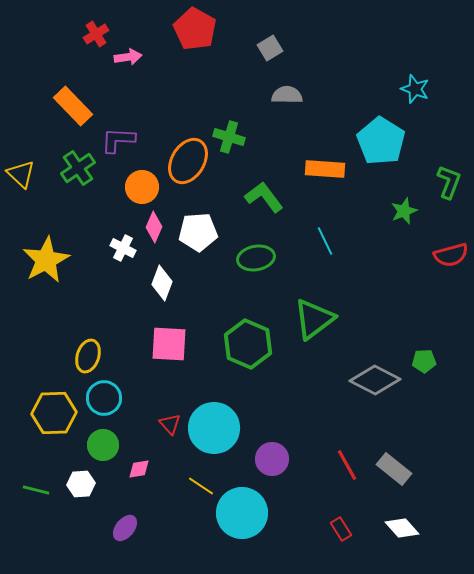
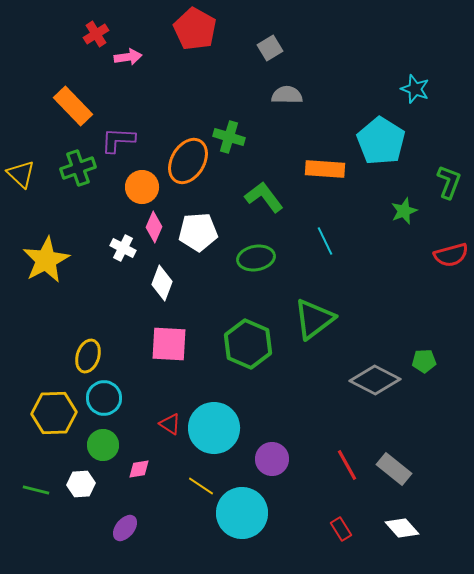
green cross at (78, 168): rotated 16 degrees clockwise
red triangle at (170, 424): rotated 15 degrees counterclockwise
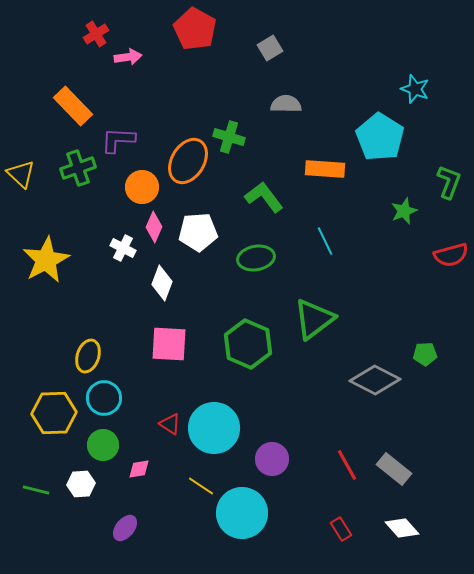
gray semicircle at (287, 95): moved 1 px left, 9 px down
cyan pentagon at (381, 141): moved 1 px left, 4 px up
green pentagon at (424, 361): moved 1 px right, 7 px up
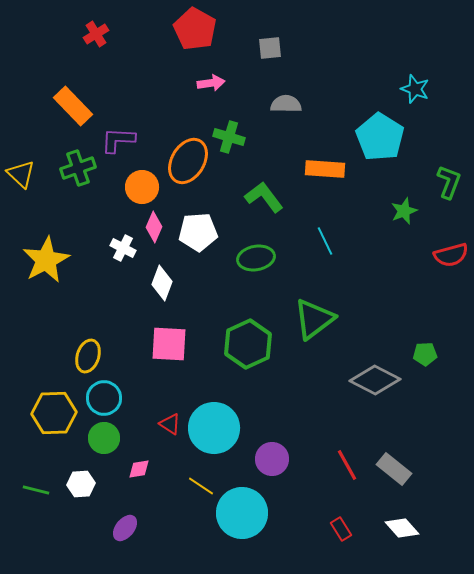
gray square at (270, 48): rotated 25 degrees clockwise
pink arrow at (128, 57): moved 83 px right, 26 px down
green hexagon at (248, 344): rotated 12 degrees clockwise
green circle at (103, 445): moved 1 px right, 7 px up
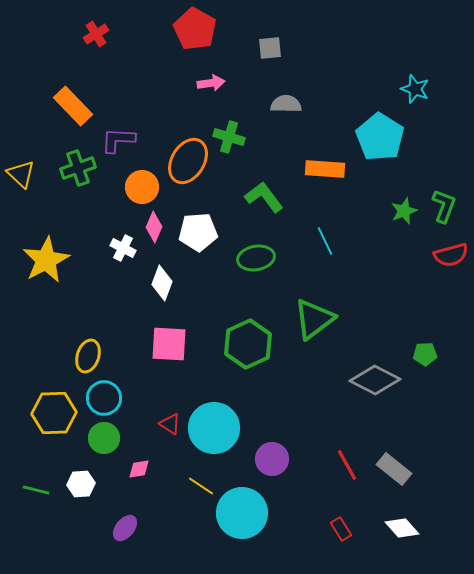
green L-shape at (449, 182): moved 5 px left, 24 px down
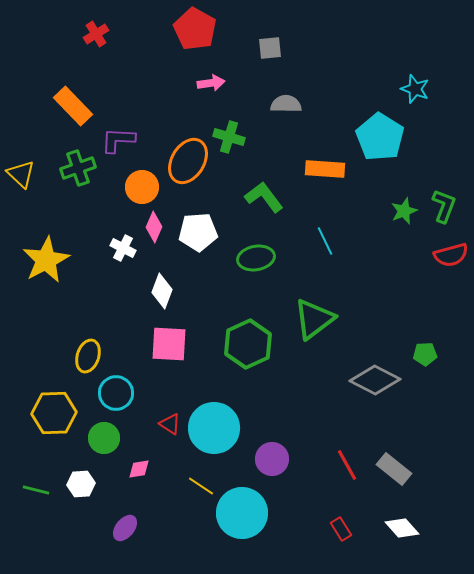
white diamond at (162, 283): moved 8 px down
cyan circle at (104, 398): moved 12 px right, 5 px up
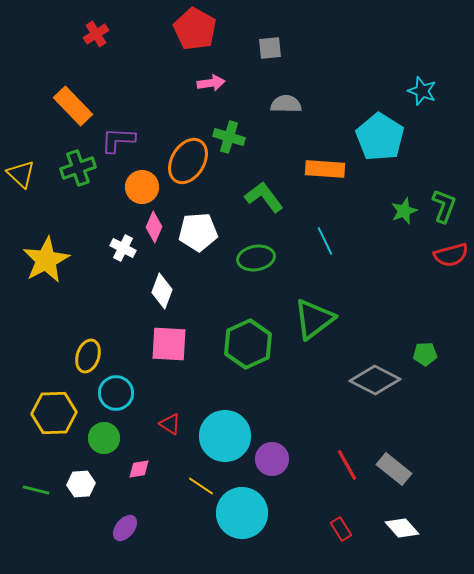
cyan star at (415, 89): moved 7 px right, 2 px down
cyan circle at (214, 428): moved 11 px right, 8 px down
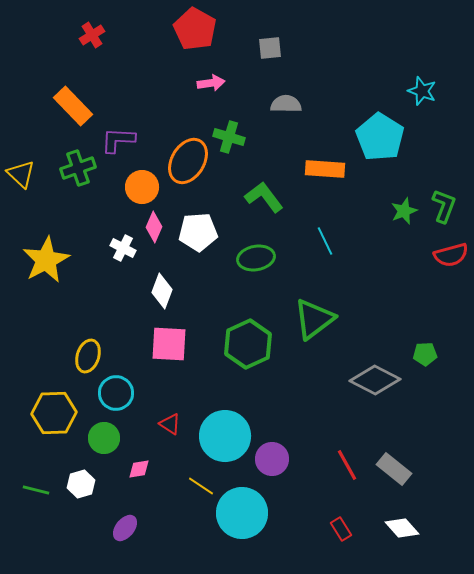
red cross at (96, 34): moved 4 px left, 1 px down
white hexagon at (81, 484): rotated 12 degrees counterclockwise
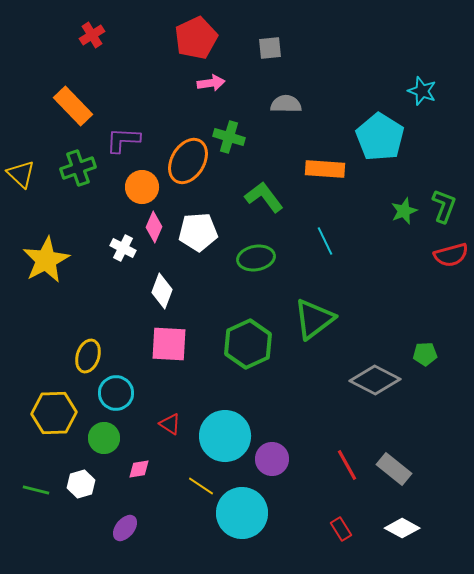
red pentagon at (195, 29): moved 1 px right, 9 px down; rotated 18 degrees clockwise
purple L-shape at (118, 140): moved 5 px right
white diamond at (402, 528): rotated 20 degrees counterclockwise
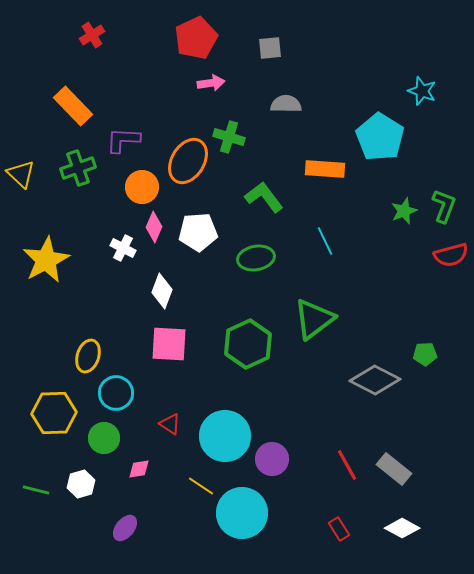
red rectangle at (341, 529): moved 2 px left
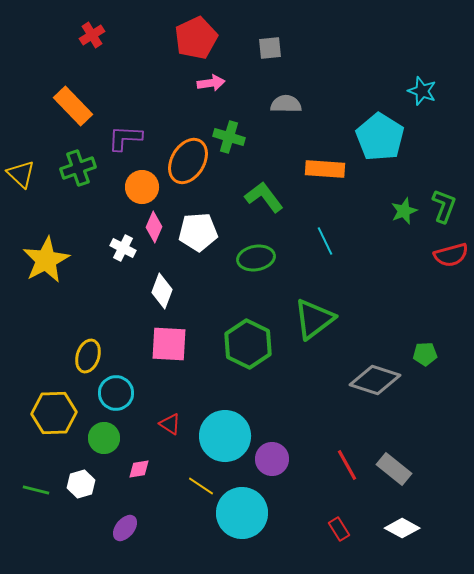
purple L-shape at (123, 140): moved 2 px right, 2 px up
green hexagon at (248, 344): rotated 9 degrees counterclockwise
gray diamond at (375, 380): rotated 9 degrees counterclockwise
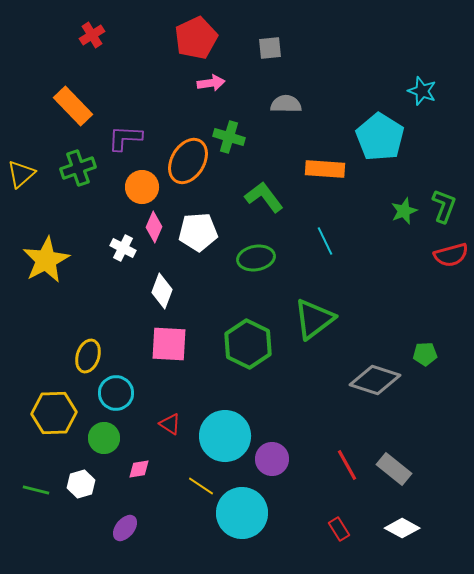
yellow triangle at (21, 174): rotated 36 degrees clockwise
